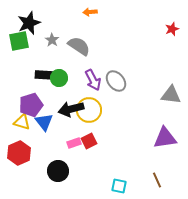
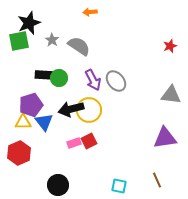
red star: moved 2 px left, 17 px down
yellow triangle: moved 1 px right; rotated 18 degrees counterclockwise
black circle: moved 14 px down
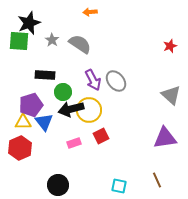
green square: rotated 15 degrees clockwise
gray semicircle: moved 1 px right, 2 px up
green circle: moved 4 px right, 14 px down
gray triangle: rotated 35 degrees clockwise
red square: moved 12 px right, 5 px up
red hexagon: moved 1 px right, 5 px up
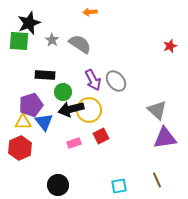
gray triangle: moved 14 px left, 15 px down
cyan square: rotated 21 degrees counterclockwise
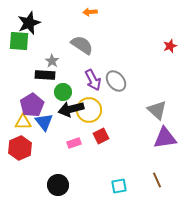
gray star: moved 21 px down
gray semicircle: moved 2 px right, 1 px down
purple pentagon: moved 1 px right; rotated 15 degrees counterclockwise
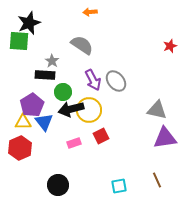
gray triangle: rotated 30 degrees counterclockwise
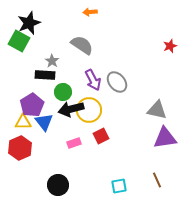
green square: rotated 25 degrees clockwise
gray ellipse: moved 1 px right, 1 px down
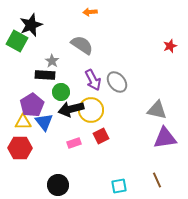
black star: moved 2 px right, 2 px down
green square: moved 2 px left
green circle: moved 2 px left
yellow circle: moved 2 px right
red hexagon: rotated 25 degrees clockwise
